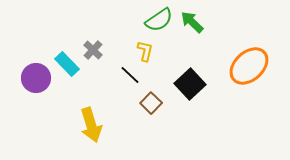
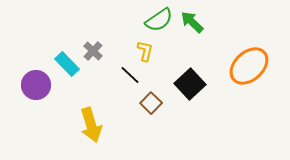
gray cross: moved 1 px down
purple circle: moved 7 px down
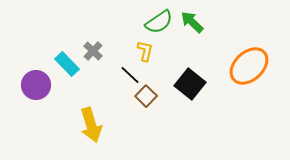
green semicircle: moved 2 px down
black square: rotated 8 degrees counterclockwise
brown square: moved 5 px left, 7 px up
